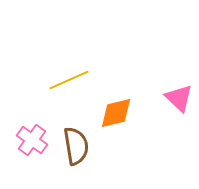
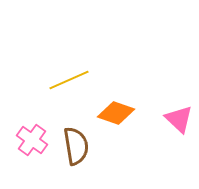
pink triangle: moved 21 px down
orange diamond: rotated 33 degrees clockwise
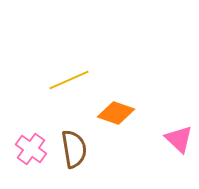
pink triangle: moved 20 px down
pink cross: moved 1 px left, 9 px down
brown semicircle: moved 2 px left, 3 px down
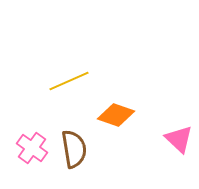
yellow line: moved 1 px down
orange diamond: moved 2 px down
pink cross: moved 1 px right, 1 px up
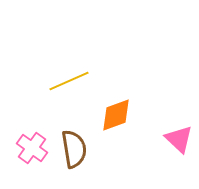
orange diamond: rotated 39 degrees counterclockwise
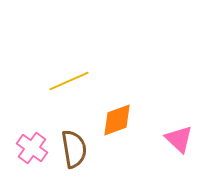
orange diamond: moved 1 px right, 5 px down
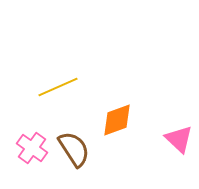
yellow line: moved 11 px left, 6 px down
brown semicircle: rotated 24 degrees counterclockwise
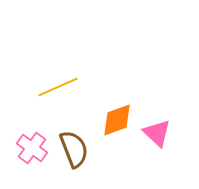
pink triangle: moved 22 px left, 6 px up
brown semicircle: rotated 12 degrees clockwise
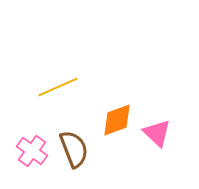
pink cross: moved 3 px down
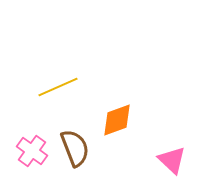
pink triangle: moved 15 px right, 27 px down
brown semicircle: moved 1 px right, 1 px up
